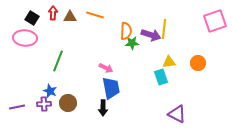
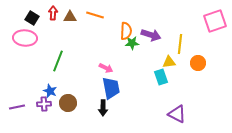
yellow line: moved 16 px right, 15 px down
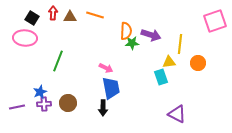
blue star: moved 10 px left, 1 px down; rotated 24 degrees clockwise
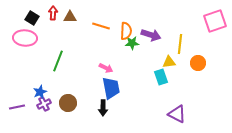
orange line: moved 6 px right, 11 px down
purple cross: rotated 24 degrees counterclockwise
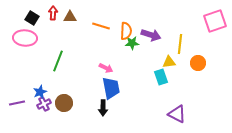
brown circle: moved 4 px left
purple line: moved 4 px up
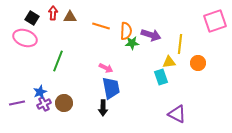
pink ellipse: rotated 15 degrees clockwise
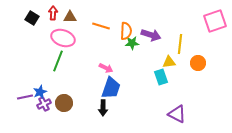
pink ellipse: moved 38 px right
blue trapezoid: rotated 30 degrees clockwise
purple line: moved 8 px right, 6 px up
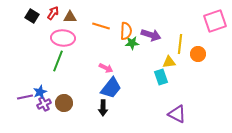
red arrow: rotated 32 degrees clockwise
black square: moved 2 px up
pink ellipse: rotated 15 degrees counterclockwise
orange circle: moved 9 px up
blue trapezoid: rotated 20 degrees clockwise
